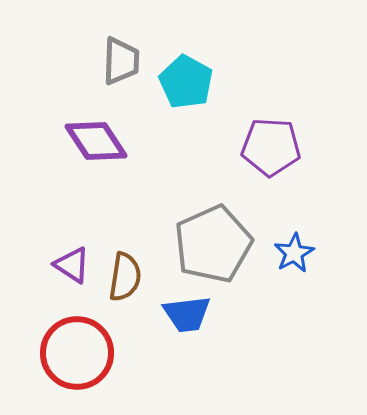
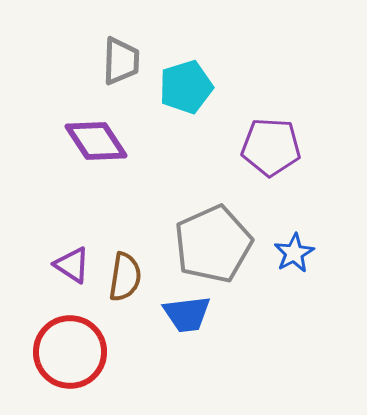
cyan pentagon: moved 5 px down; rotated 26 degrees clockwise
red circle: moved 7 px left, 1 px up
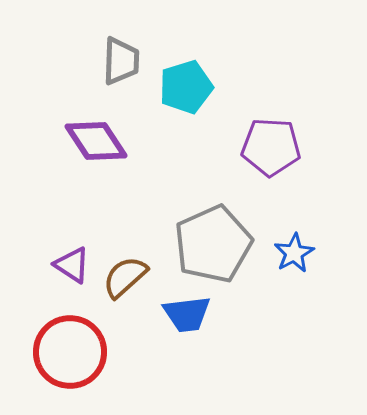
brown semicircle: rotated 141 degrees counterclockwise
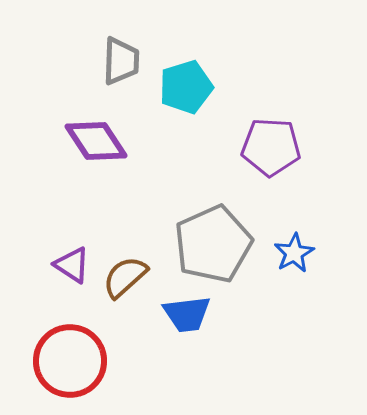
red circle: moved 9 px down
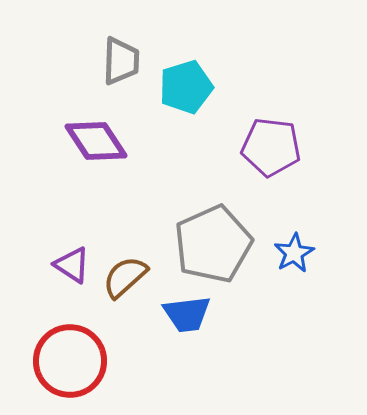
purple pentagon: rotated 4 degrees clockwise
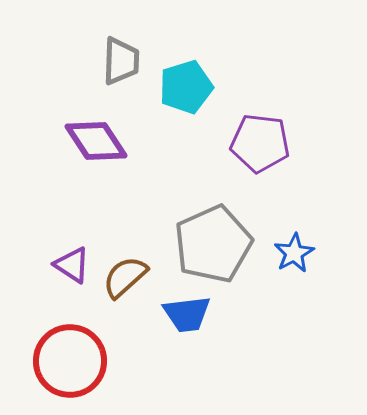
purple pentagon: moved 11 px left, 4 px up
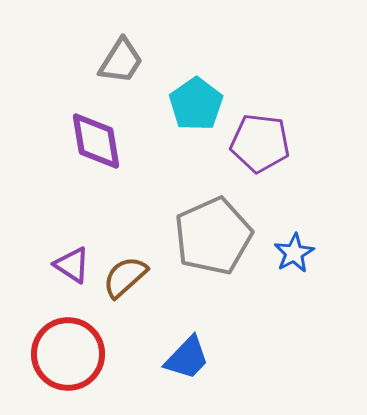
gray trapezoid: rotated 30 degrees clockwise
cyan pentagon: moved 10 px right, 17 px down; rotated 18 degrees counterclockwise
purple diamond: rotated 24 degrees clockwise
gray pentagon: moved 8 px up
blue trapezoid: moved 44 px down; rotated 39 degrees counterclockwise
red circle: moved 2 px left, 7 px up
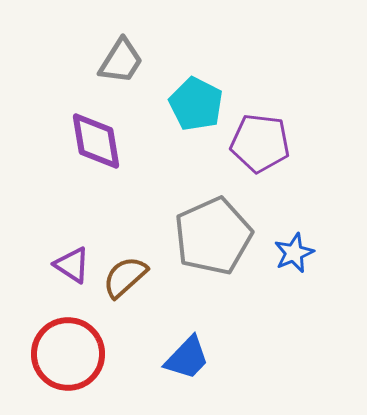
cyan pentagon: rotated 10 degrees counterclockwise
blue star: rotated 6 degrees clockwise
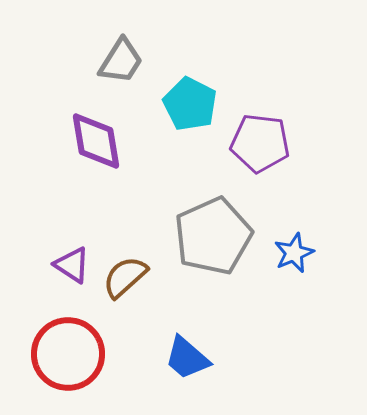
cyan pentagon: moved 6 px left
blue trapezoid: rotated 87 degrees clockwise
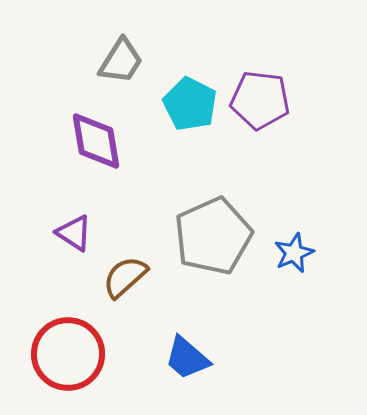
purple pentagon: moved 43 px up
purple triangle: moved 2 px right, 32 px up
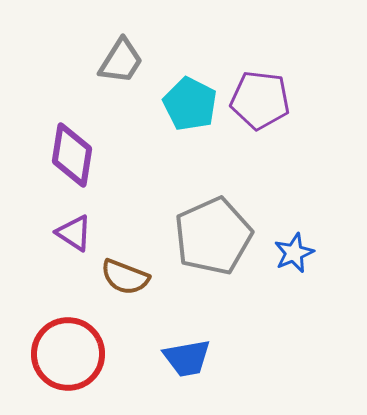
purple diamond: moved 24 px left, 14 px down; rotated 18 degrees clockwise
brown semicircle: rotated 117 degrees counterclockwise
blue trapezoid: rotated 51 degrees counterclockwise
